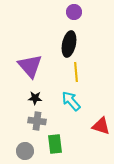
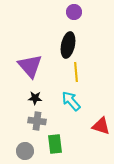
black ellipse: moved 1 px left, 1 px down
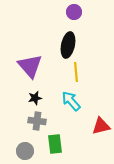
black star: rotated 16 degrees counterclockwise
red triangle: rotated 30 degrees counterclockwise
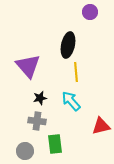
purple circle: moved 16 px right
purple triangle: moved 2 px left
black star: moved 5 px right
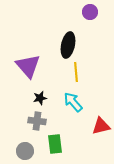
cyan arrow: moved 2 px right, 1 px down
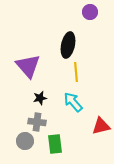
gray cross: moved 1 px down
gray circle: moved 10 px up
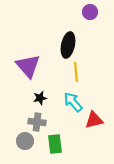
red triangle: moved 7 px left, 6 px up
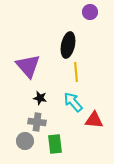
black star: rotated 24 degrees clockwise
red triangle: rotated 18 degrees clockwise
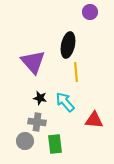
purple triangle: moved 5 px right, 4 px up
cyan arrow: moved 8 px left
